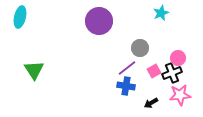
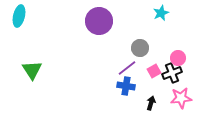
cyan ellipse: moved 1 px left, 1 px up
green triangle: moved 2 px left
pink star: moved 1 px right, 3 px down
black arrow: rotated 136 degrees clockwise
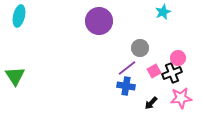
cyan star: moved 2 px right, 1 px up
green triangle: moved 17 px left, 6 px down
black arrow: rotated 152 degrees counterclockwise
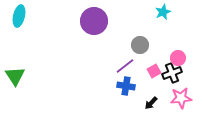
purple circle: moved 5 px left
gray circle: moved 3 px up
purple line: moved 2 px left, 2 px up
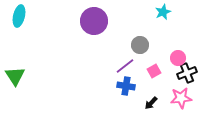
black cross: moved 15 px right
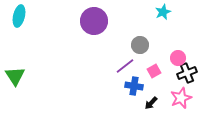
blue cross: moved 8 px right
pink star: rotated 15 degrees counterclockwise
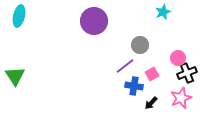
pink square: moved 2 px left, 3 px down
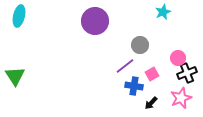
purple circle: moved 1 px right
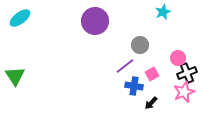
cyan ellipse: moved 1 px right, 2 px down; rotated 40 degrees clockwise
pink star: moved 3 px right, 6 px up
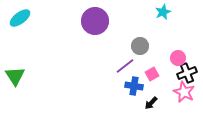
gray circle: moved 1 px down
pink star: rotated 25 degrees counterclockwise
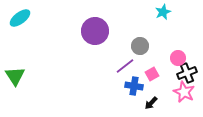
purple circle: moved 10 px down
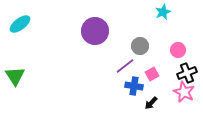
cyan ellipse: moved 6 px down
pink circle: moved 8 px up
